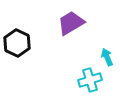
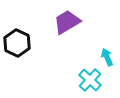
purple trapezoid: moved 4 px left, 1 px up
cyan cross: rotated 30 degrees counterclockwise
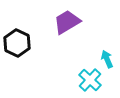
cyan arrow: moved 2 px down
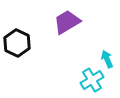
cyan cross: moved 2 px right; rotated 15 degrees clockwise
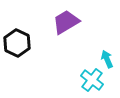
purple trapezoid: moved 1 px left
cyan cross: rotated 20 degrees counterclockwise
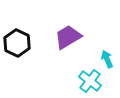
purple trapezoid: moved 2 px right, 15 px down
cyan cross: moved 2 px left, 1 px down
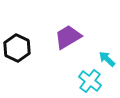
black hexagon: moved 5 px down
cyan arrow: rotated 24 degrees counterclockwise
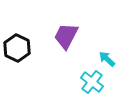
purple trapezoid: moved 2 px left, 1 px up; rotated 32 degrees counterclockwise
cyan cross: moved 2 px right, 1 px down
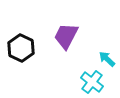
black hexagon: moved 4 px right
